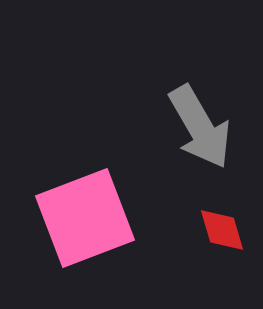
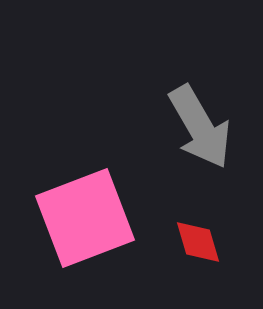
red diamond: moved 24 px left, 12 px down
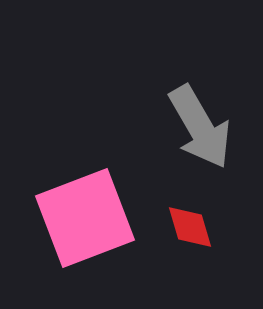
red diamond: moved 8 px left, 15 px up
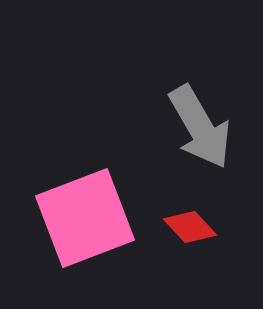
red diamond: rotated 26 degrees counterclockwise
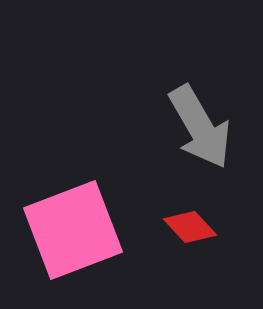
pink square: moved 12 px left, 12 px down
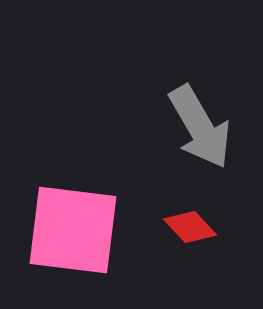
pink square: rotated 28 degrees clockwise
